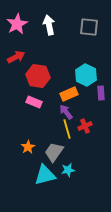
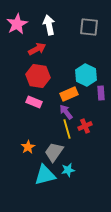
red arrow: moved 21 px right, 8 px up
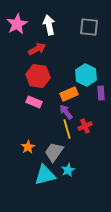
cyan star: rotated 16 degrees counterclockwise
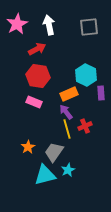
gray square: rotated 12 degrees counterclockwise
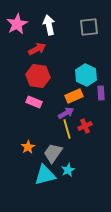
orange rectangle: moved 5 px right, 2 px down
purple arrow: moved 1 px down; rotated 98 degrees clockwise
gray trapezoid: moved 1 px left, 1 px down
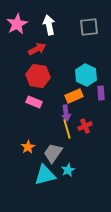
purple arrow: rotated 112 degrees clockwise
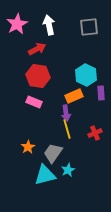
red cross: moved 10 px right, 7 px down
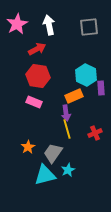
purple rectangle: moved 5 px up
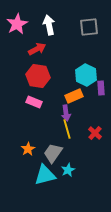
red cross: rotated 24 degrees counterclockwise
orange star: moved 2 px down
